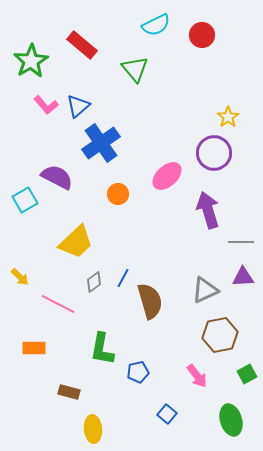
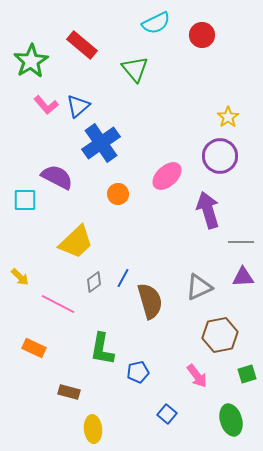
cyan semicircle: moved 2 px up
purple circle: moved 6 px right, 3 px down
cyan square: rotated 30 degrees clockwise
gray triangle: moved 6 px left, 3 px up
orange rectangle: rotated 25 degrees clockwise
green square: rotated 12 degrees clockwise
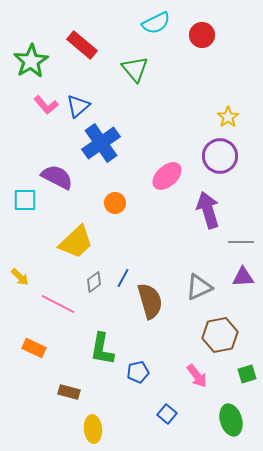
orange circle: moved 3 px left, 9 px down
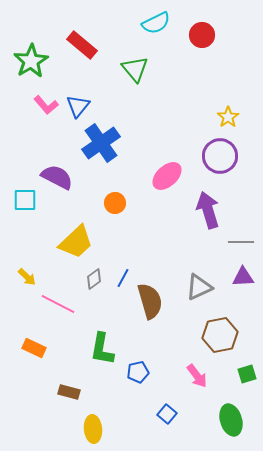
blue triangle: rotated 10 degrees counterclockwise
yellow arrow: moved 7 px right
gray diamond: moved 3 px up
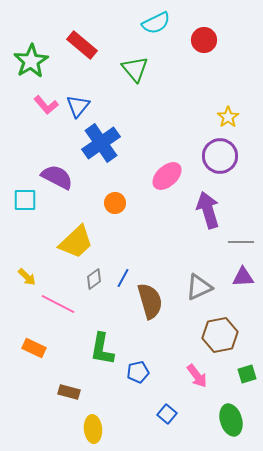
red circle: moved 2 px right, 5 px down
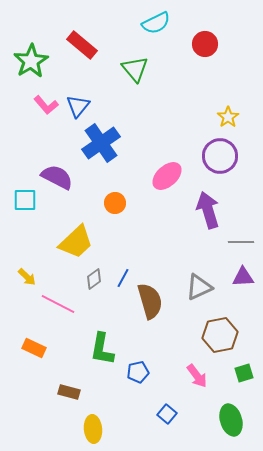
red circle: moved 1 px right, 4 px down
green square: moved 3 px left, 1 px up
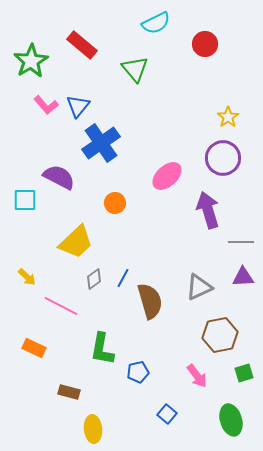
purple circle: moved 3 px right, 2 px down
purple semicircle: moved 2 px right
pink line: moved 3 px right, 2 px down
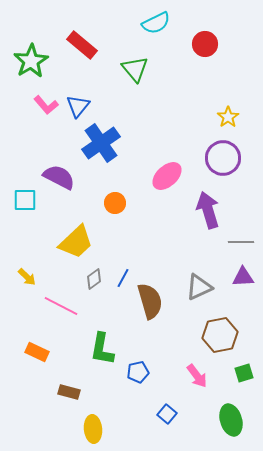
orange rectangle: moved 3 px right, 4 px down
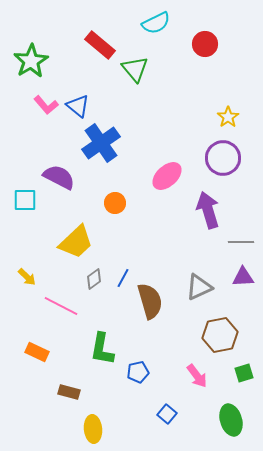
red rectangle: moved 18 px right
blue triangle: rotated 30 degrees counterclockwise
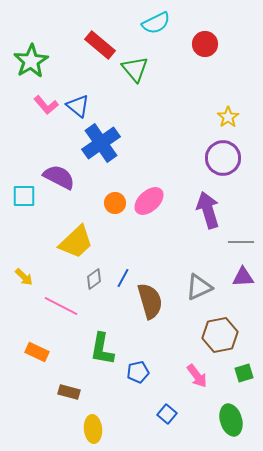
pink ellipse: moved 18 px left, 25 px down
cyan square: moved 1 px left, 4 px up
yellow arrow: moved 3 px left
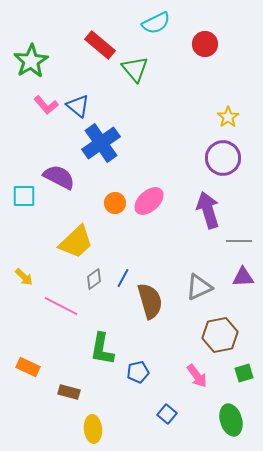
gray line: moved 2 px left, 1 px up
orange rectangle: moved 9 px left, 15 px down
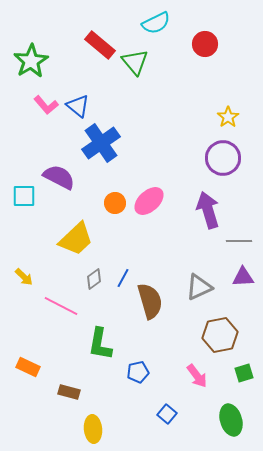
green triangle: moved 7 px up
yellow trapezoid: moved 3 px up
green L-shape: moved 2 px left, 5 px up
